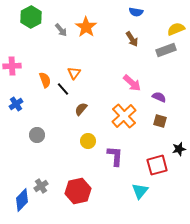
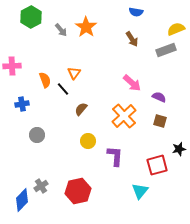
blue cross: moved 6 px right; rotated 24 degrees clockwise
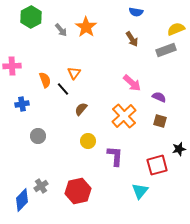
gray circle: moved 1 px right, 1 px down
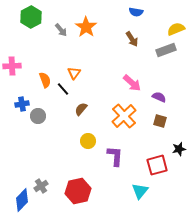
gray circle: moved 20 px up
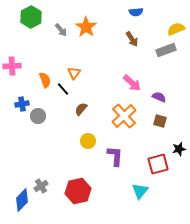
blue semicircle: rotated 16 degrees counterclockwise
red square: moved 1 px right, 1 px up
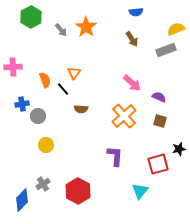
pink cross: moved 1 px right, 1 px down
brown semicircle: rotated 128 degrees counterclockwise
yellow circle: moved 42 px left, 4 px down
gray cross: moved 2 px right, 2 px up
red hexagon: rotated 20 degrees counterclockwise
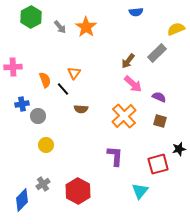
gray arrow: moved 1 px left, 3 px up
brown arrow: moved 4 px left, 22 px down; rotated 70 degrees clockwise
gray rectangle: moved 9 px left, 3 px down; rotated 24 degrees counterclockwise
pink arrow: moved 1 px right, 1 px down
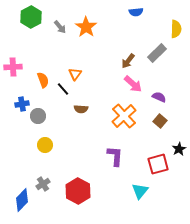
yellow semicircle: rotated 114 degrees clockwise
orange triangle: moved 1 px right, 1 px down
orange semicircle: moved 2 px left
brown square: rotated 24 degrees clockwise
yellow circle: moved 1 px left
black star: rotated 16 degrees counterclockwise
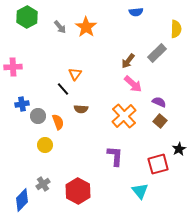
green hexagon: moved 4 px left
orange semicircle: moved 15 px right, 42 px down
purple semicircle: moved 5 px down
cyan triangle: rotated 18 degrees counterclockwise
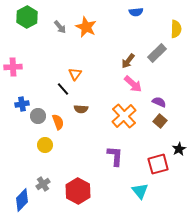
orange star: rotated 10 degrees counterclockwise
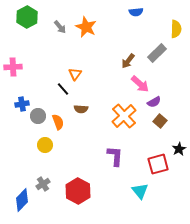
pink arrow: moved 7 px right
purple semicircle: moved 5 px left; rotated 128 degrees clockwise
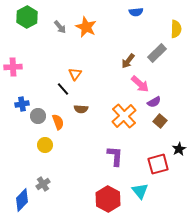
red hexagon: moved 30 px right, 8 px down
